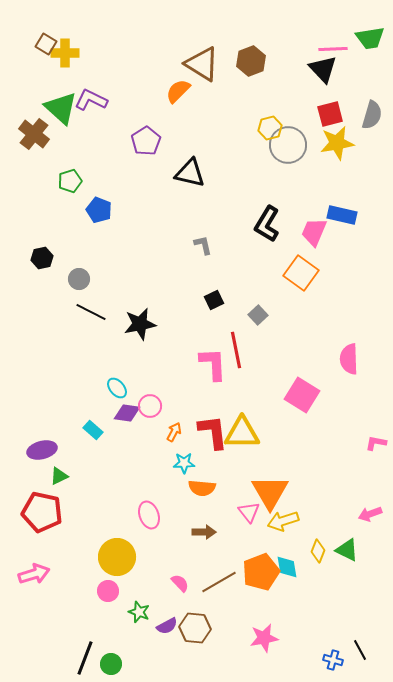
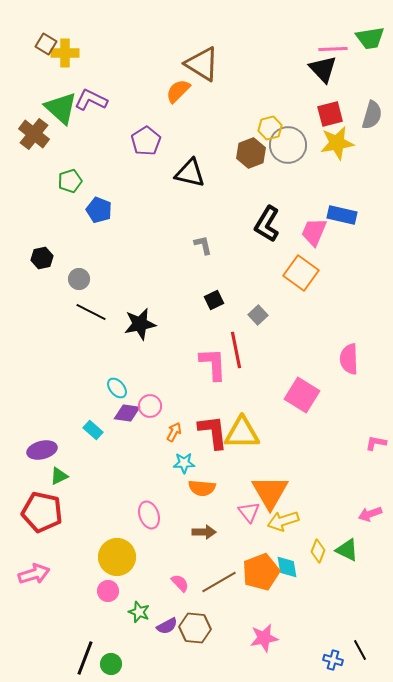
brown hexagon at (251, 61): moved 92 px down
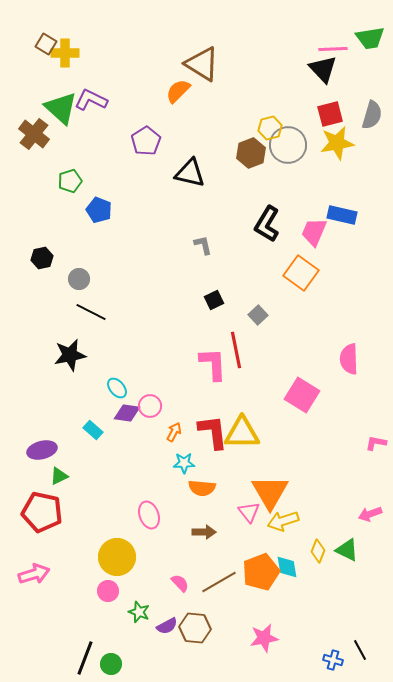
black star at (140, 324): moved 70 px left, 31 px down
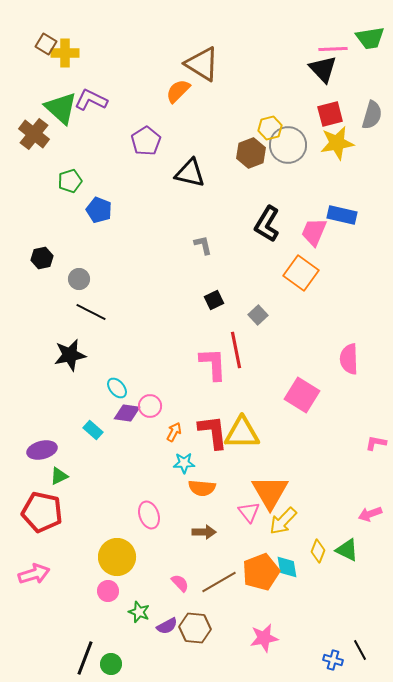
yellow arrow at (283, 521): rotated 28 degrees counterclockwise
